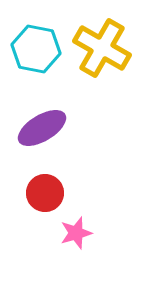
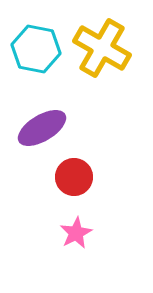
red circle: moved 29 px right, 16 px up
pink star: rotated 12 degrees counterclockwise
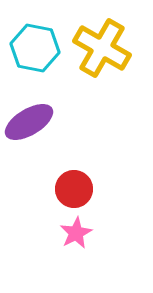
cyan hexagon: moved 1 px left, 1 px up
purple ellipse: moved 13 px left, 6 px up
red circle: moved 12 px down
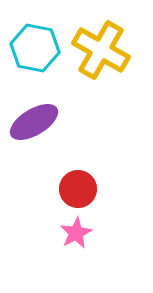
yellow cross: moved 1 px left, 2 px down
purple ellipse: moved 5 px right
red circle: moved 4 px right
